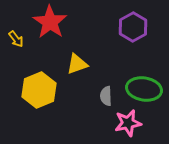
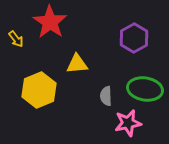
purple hexagon: moved 1 px right, 11 px down
yellow triangle: rotated 15 degrees clockwise
green ellipse: moved 1 px right
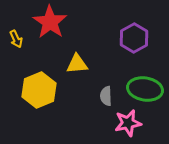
yellow arrow: rotated 12 degrees clockwise
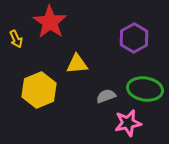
gray semicircle: rotated 72 degrees clockwise
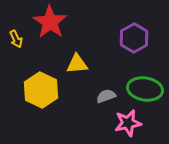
yellow hexagon: moved 2 px right; rotated 12 degrees counterclockwise
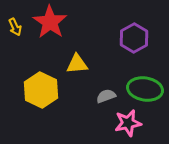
yellow arrow: moved 1 px left, 12 px up
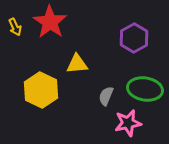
gray semicircle: rotated 48 degrees counterclockwise
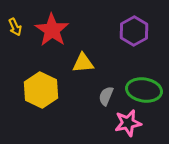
red star: moved 2 px right, 8 px down
purple hexagon: moved 7 px up
yellow triangle: moved 6 px right, 1 px up
green ellipse: moved 1 px left, 1 px down
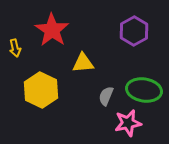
yellow arrow: moved 21 px down; rotated 12 degrees clockwise
